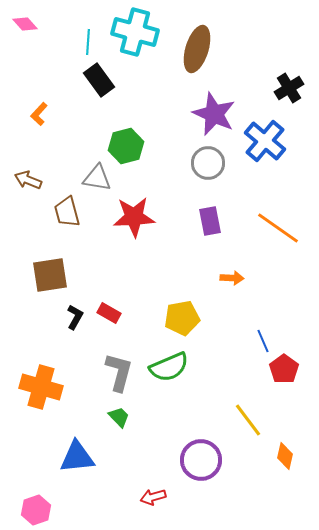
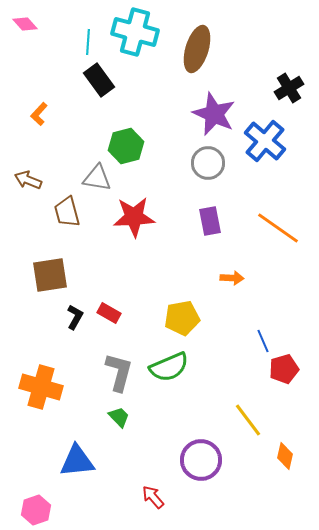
red pentagon: rotated 20 degrees clockwise
blue triangle: moved 4 px down
red arrow: rotated 65 degrees clockwise
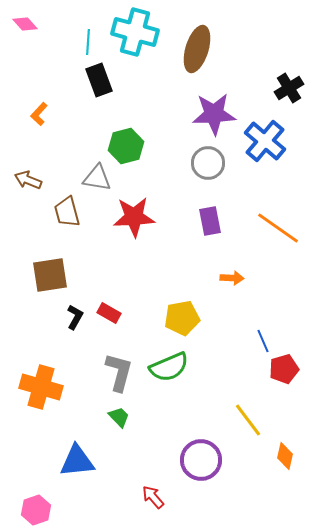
black rectangle: rotated 16 degrees clockwise
purple star: rotated 27 degrees counterclockwise
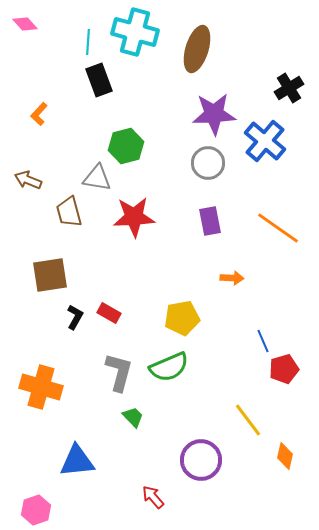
brown trapezoid: moved 2 px right
green trapezoid: moved 14 px right
